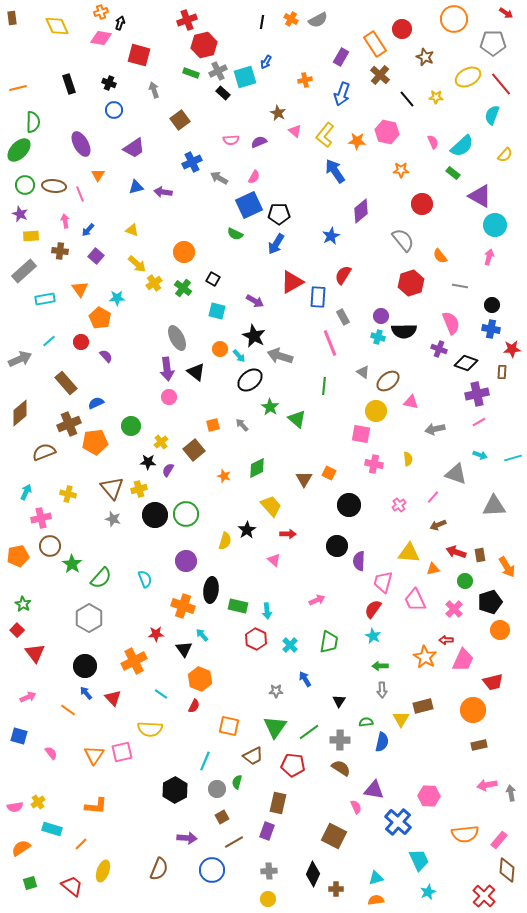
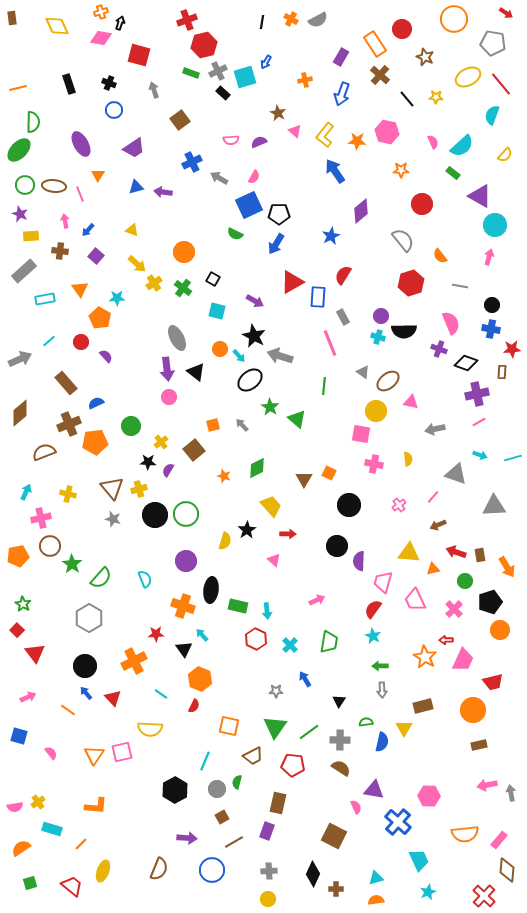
gray pentagon at (493, 43): rotated 10 degrees clockwise
yellow triangle at (401, 719): moved 3 px right, 9 px down
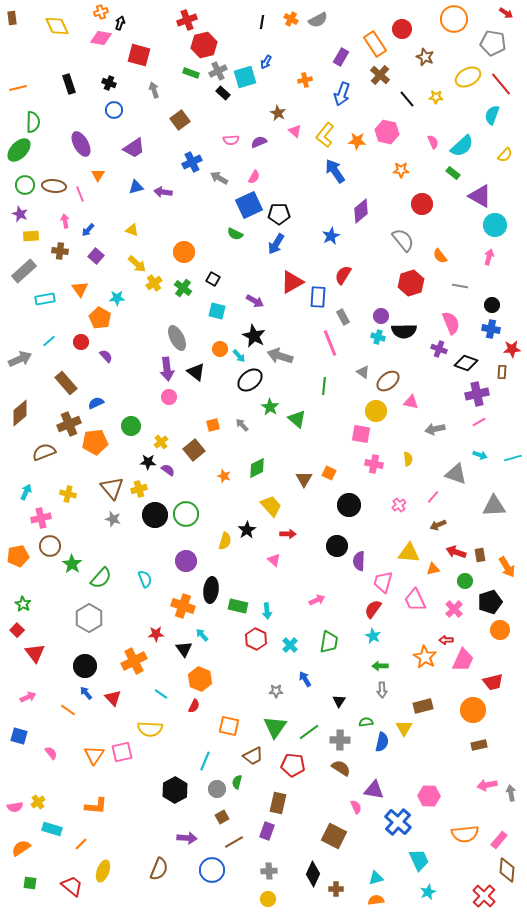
purple semicircle at (168, 470): rotated 96 degrees clockwise
green square at (30, 883): rotated 24 degrees clockwise
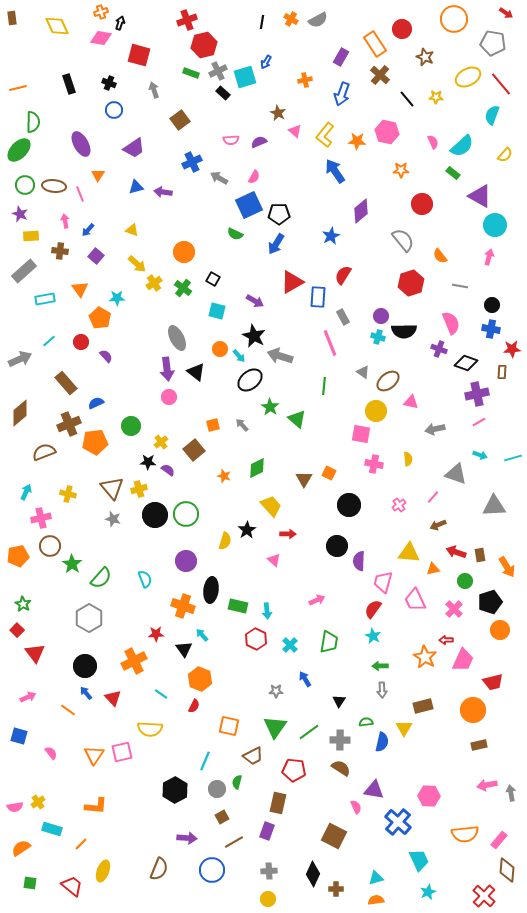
red pentagon at (293, 765): moved 1 px right, 5 px down
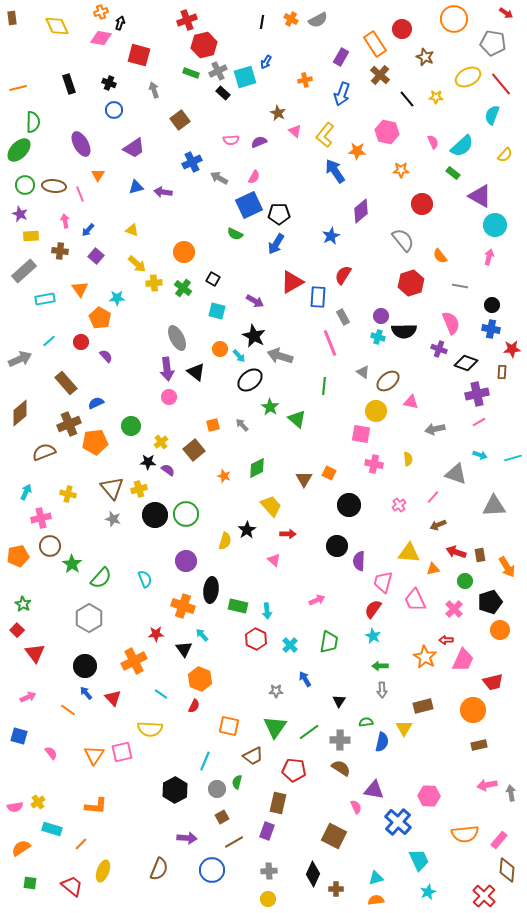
orange star at (357, 141): moved 10 px down
yellow cross at (154, 283): rotated 28 degrees clockwise
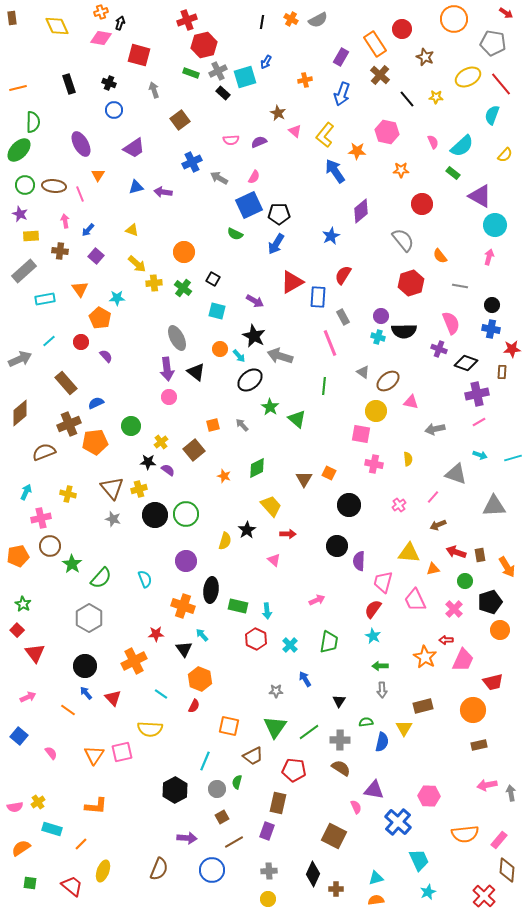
blue square at (19, 736): rotated 24 degrees clockwise
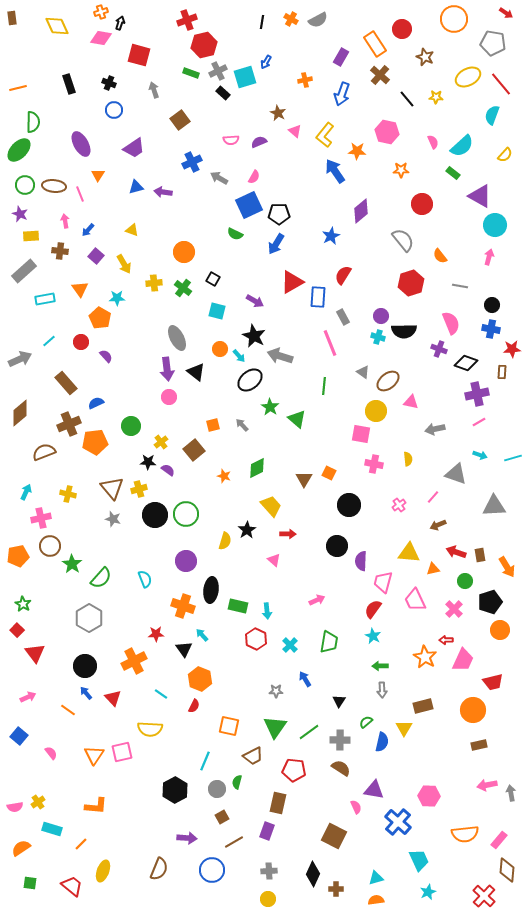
yellow arrow at (137, 264): moved 13 px left; rotated 18 degrees clockwise
purple semicircle at (359, 561): moved 2 px right
green semicircle at (366, 722): rotated 32 degrees counterclockwise
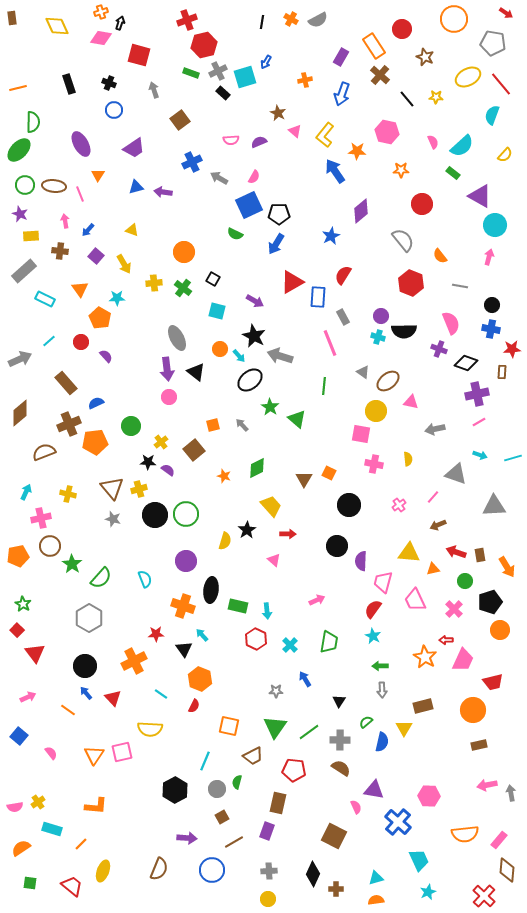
orange rectangle at (375, 44): moved 1 px left, 2 px down
red hexagon at (411, 283): rotated 20 degrees counterclockwise
cyan rectangle at (45, 299): rotated 36 degrees clockwise
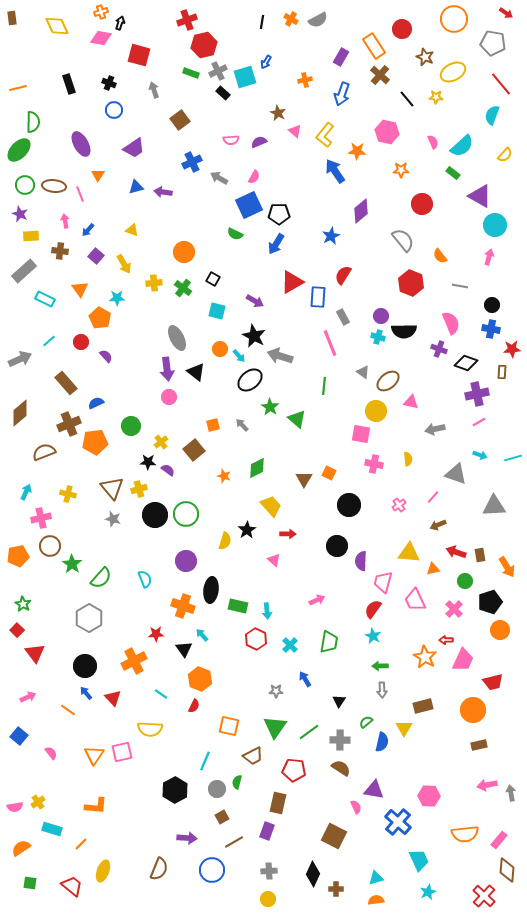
yellow ellipse at (468, 77): moved 15 px left, 5 px up
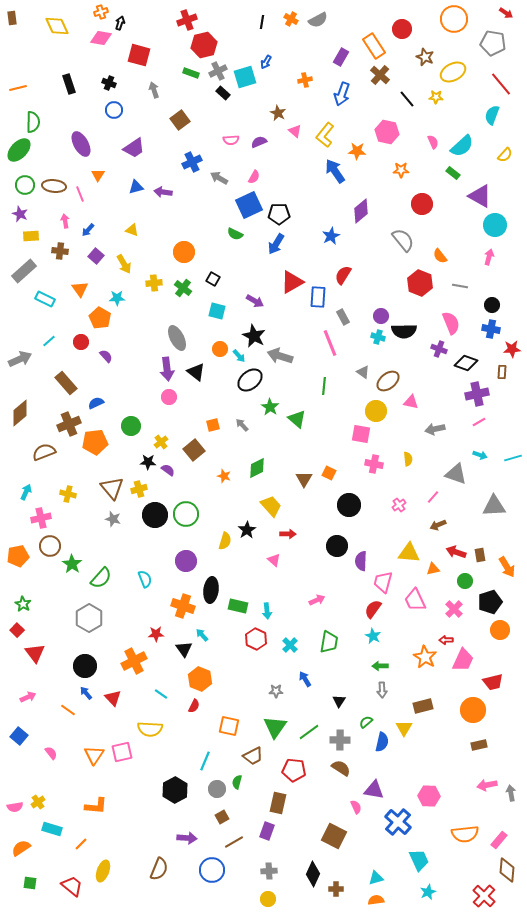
red hexagon at (411, 283): moved 9 px right
